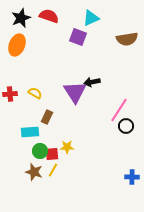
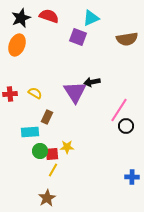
brown star: moved 13 px right, 26 px down; rotated 24 degrees clockwise
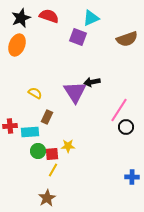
brown semicircle: rotated 10 degrees counterclockwise
red cross: moved 32 px down
black circle: moved 1 px down
yellow star: moved 1 px right, 1 px up
green circle: moved 2 px left
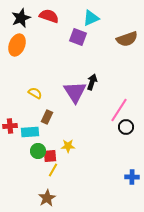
black arrow: rotated 119 degrees clockwise
red square: moved 2 px left, 2 px down
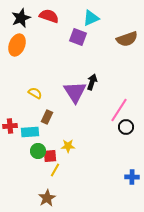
yellow line: moved 2 px right
